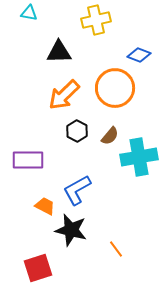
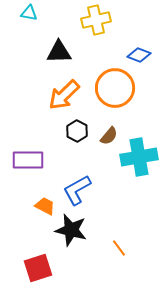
brown semicircle: moved 1 px left
orange line: moved 3 px right, 1 px up
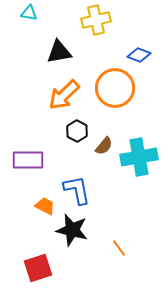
black triangle: rotated 8 degrees counterclockwise
brown semicircle: moved 5 px left, 10 px down
blue L-shape: rotated 108 degrees clockwise
black star: moved 1 px right
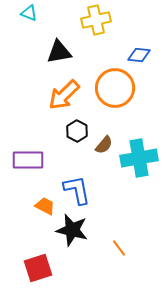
cyan triangle: rotated 12 degrees clockwise
blue diamond: rotated 15 degrees counterclockwise
brown semicircle: moved 1 px up
cyan cross: moved 1 px down
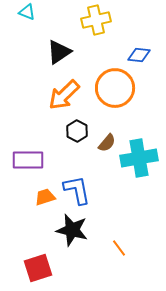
cyan triangle: moved 2 px left, 1 px up
black triangle: rotated 24 degrees counterclockwise
brown semicircle: moved 3 px right, 2 px up
orange trapezoid: moved 9 px up; rotated 45 degrees counterclockwise
